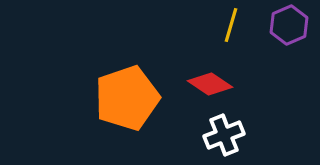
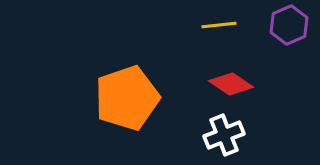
yellow line: moved 12 px left; rotated 68 degrees clockwise
red diamond: moved 21 px right
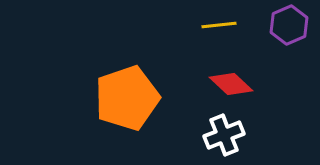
red diamond: rotated 9 degrees clockwise
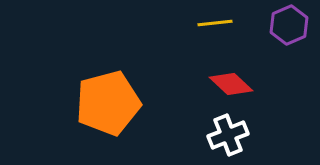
yellow line: moved 4 px left, 2 px up
orange pentagon: moved 19 px left, 5 px down; rotated 4 degrees clockwise
white cross: moved 4 px right
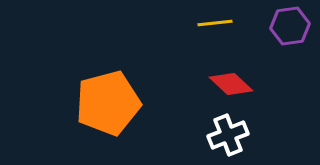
purple hexagon: moved 1 px right, 1 px down; rotated 15 degrees clockwise
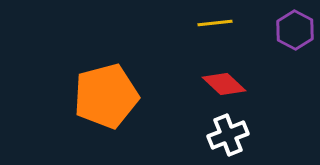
purple hexagon: moved 5 px right, 4 px down; rotated 24 degrees counterclockwise
red diamond: moved 7 px left
orange pentagon: moved 2 px left, 7 px up
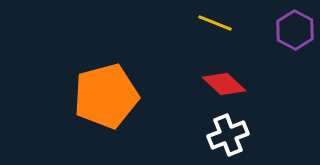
yellow line: rotated 28 degrees clockwise
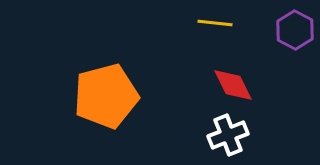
yellow line: rotated 16 degrees counterclockwise
red diamond: moved 9 px right, 1 px down; rotated 21 degrees clockwise
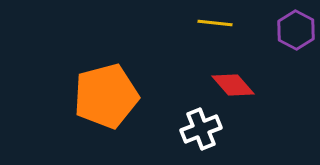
purple hexagon: moved 1 px right
red diamond: rotated 15 degrees counterclockwise
white cross: moved 27 px left, 6 px up
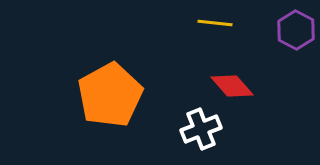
red diamond: moved 1 px left, 1 px down
orange pentagon: moved 4 px right, 1 px up; rotated 14 degrees counterclockwise
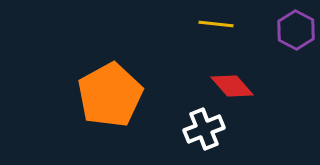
yellow line: moved 1 px right, 1 px down
white cross: moved 3 px right
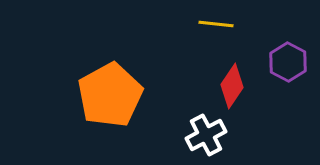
purple hexagon: moved 8 px left, 32 px down
red diamond: rotated 75 degrees clockwise
white cross: moved 2 px right, 6 px down; rotated 6 degrees counterclockwise
